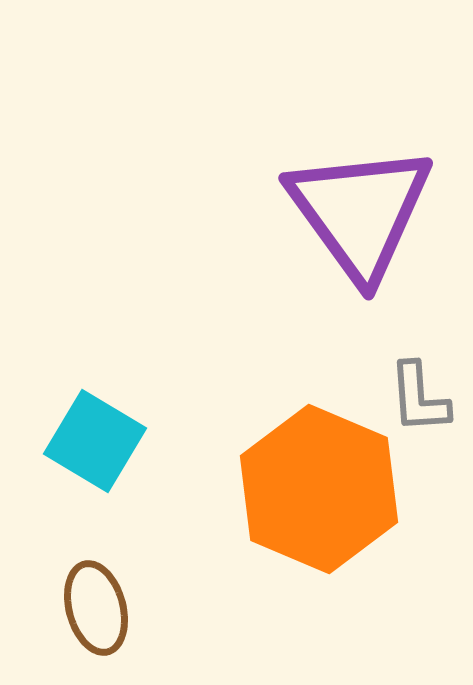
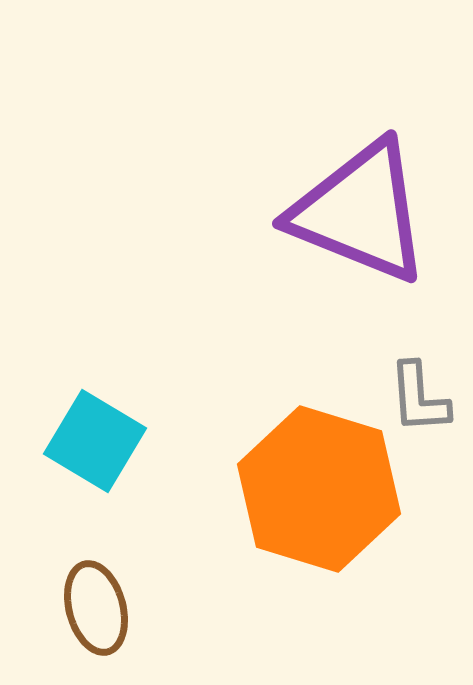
purple triangle: rotated 32 degrees counterclockwise
orange hexagon: rotated 6 degrees counterclockwise
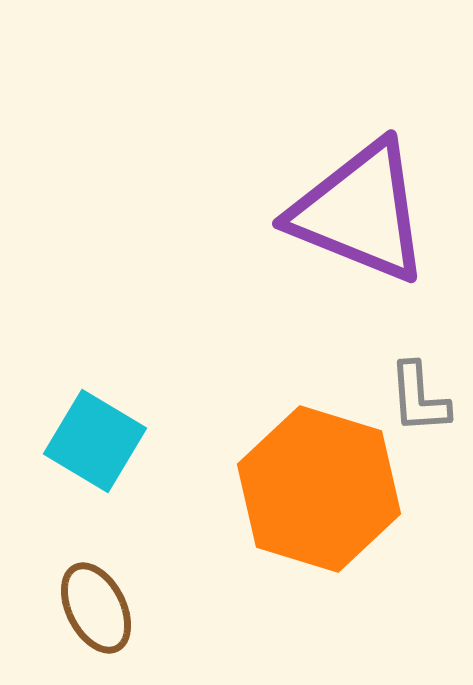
brown ellipse: rotated 12 degrees counterclockwise
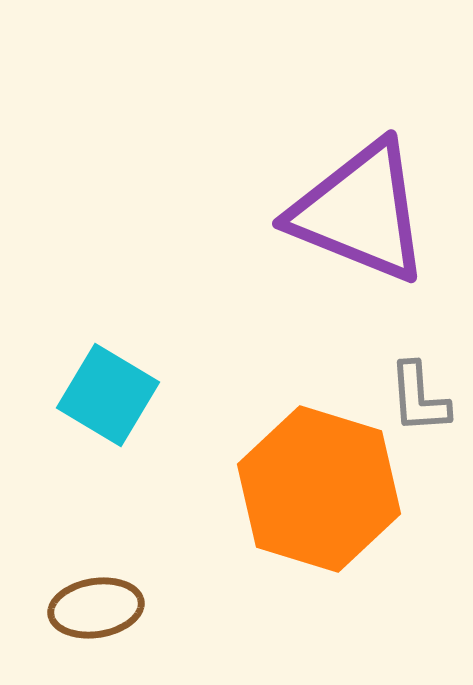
cyan square: moved 13 px right, 46 px up
brown ellipse: rotated 72 degrees counterclockwise
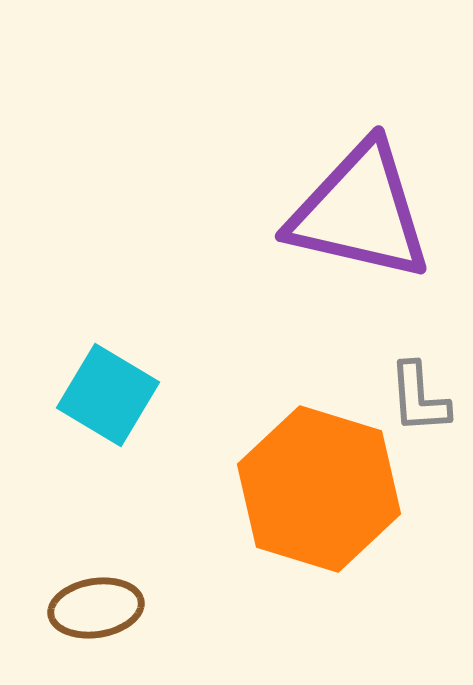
purple triangle: rotated 9 degrees counterclockwise
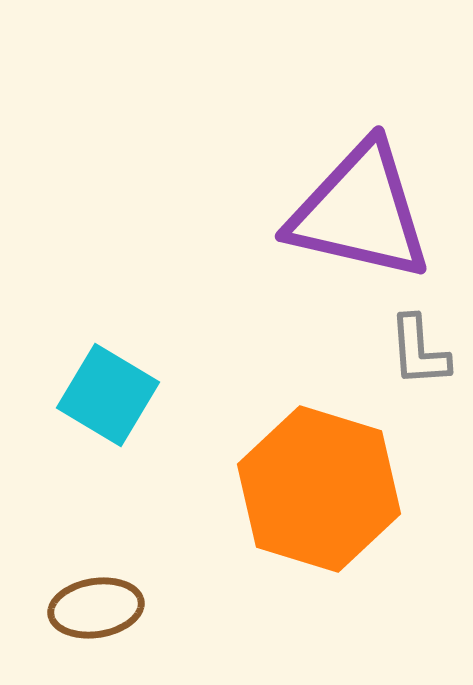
gray L-shape: moved 47 px up
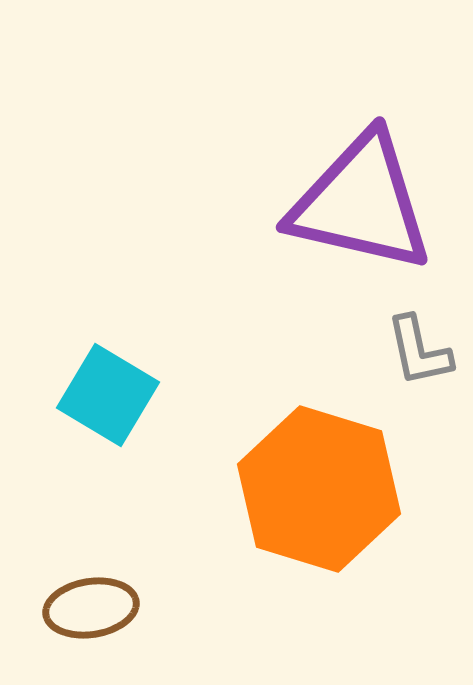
purple triangle: moved 1 px right, 9 px up
gray L-shape: rotated 8 degrees counterclockwise
brown ellipse: moved 5 px left
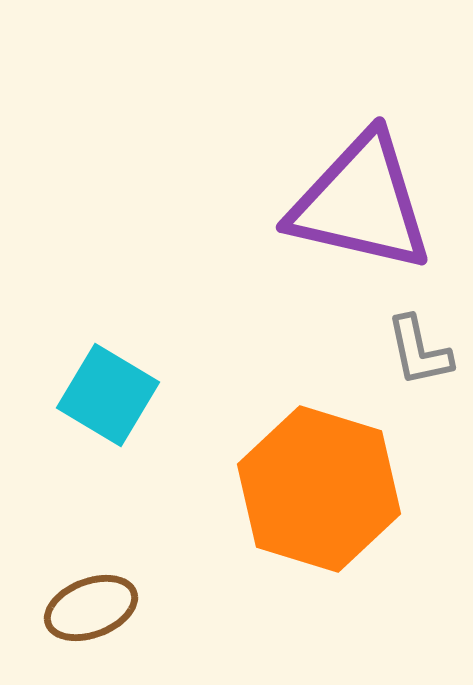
brown ellipse: rotated 12 degrees counterclockwise
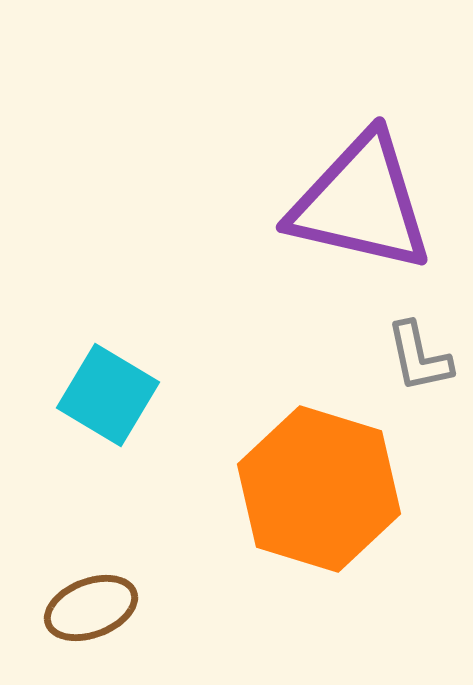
gray L-shape: moved 6 px down
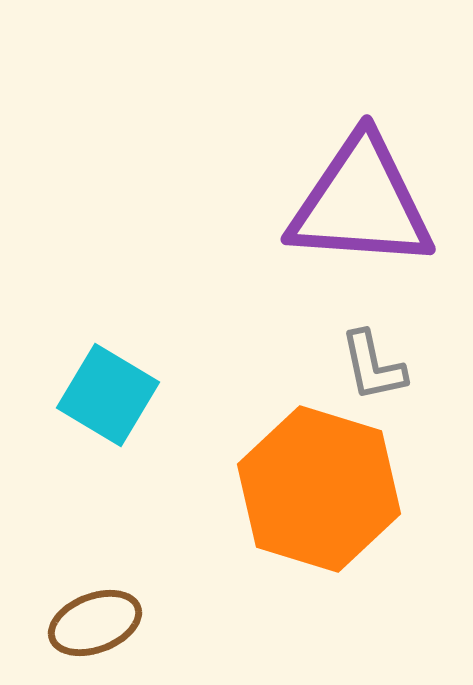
purple triangle: rotated 9 degrees counterclockwise
gray L-shape: moved 46 px left, 9 px down
brown ellipse: moved 4 px right, 15 px down
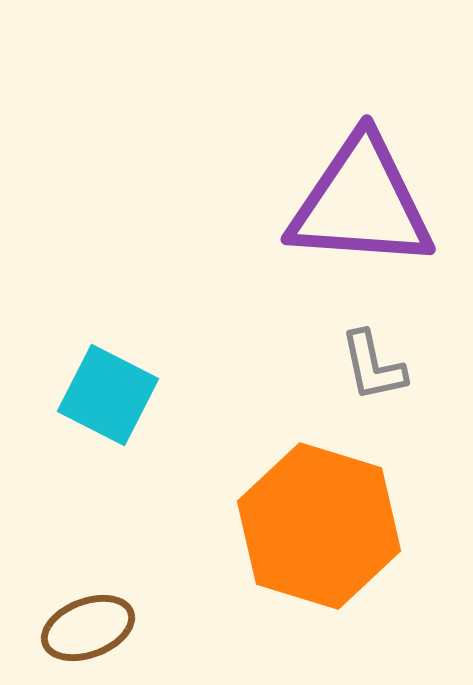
cyan square: rotated 4 degrees counterclockwise
orange hexagon: moved 37 px down
brown ellipse: moved 7 px left, 5 px down
